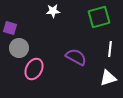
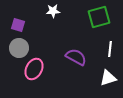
purple square: moved 8 px right, 3 px up
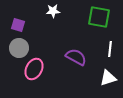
green square: rotated 25 degrees clockwise
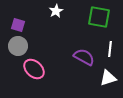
white star: moved 3 px right; rotated 24 degrees counterclockwise
gray circle: moved 1 px left, 2 px up
purple semicircle: moved 8 px right
pink ellipse: rotated 75 degrees counterclockwise
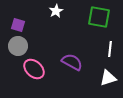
purple semicircle: moved 12 px left, 5 px down
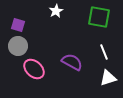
white line: moved 6 px left, 3 px down; rotated 28 degrees counterclockwise
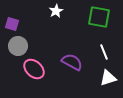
purple square: moved 6 px left, 1 px up
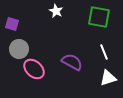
white star: rotated 16 degrees counterclockwise
gray circle: moved 1 px right, 3 px down
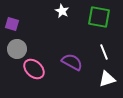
white star: moved 6 px right
gray circle: moved 2 px left
white triangle: moved 1 px left, 1 px down
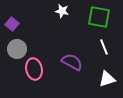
white star: rotated 16 degrees counterclockwise
purple square: rotated 24 degrees clockwise
white line: moved 5 px up
pink ellipse: rotated 35 degrees clockwise
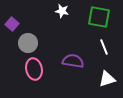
gray circle: moved 11 px right, 6 px up
purple semicircle: moved 1 px right, 1 px up; rotated 20 degrees counterclockwise
